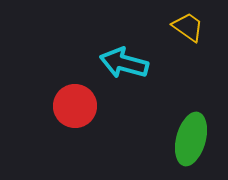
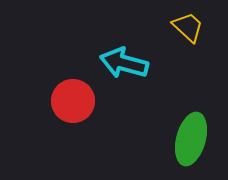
yellow trapezoid: rotated 8 degrees clockwise
red circle: moved 2 px left, 5 px up
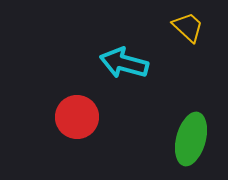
red circle: moved 4 px right, 16 px down
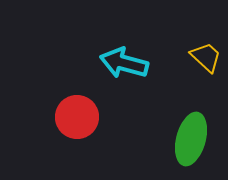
yellow trapezoid: moved 18 px right, 30 px down
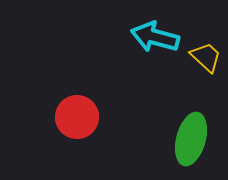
cyan arrow: moved 31 px right, 26 px up
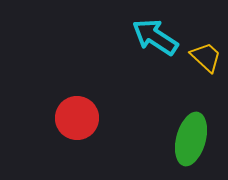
cyan arrow: rotated 18 degrees clockwise
red circle: moved 1 px down
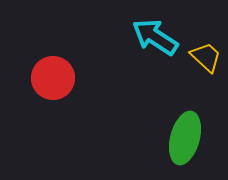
red circle: moved 24 px left, 40 px up
green ellipse: moved 6 px left, 1 px up
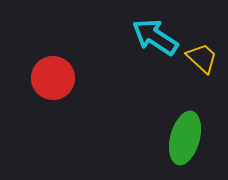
yellow trapezoid: moved 4 px left, 1 px down
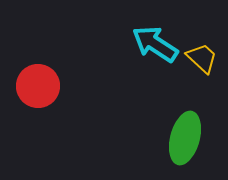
cyan arrow: moved 7 px down
red circle: moved 15 px left, 8 px down
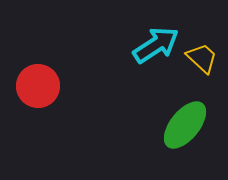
cyan arrow: moved 1 px right, 1 px down; rotated 114 degrees clockwise
green ellipse: moved 13 px up; rotated 24 degrees clockwise
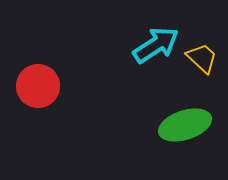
green ellipse: rotated 33 degrees clockwise
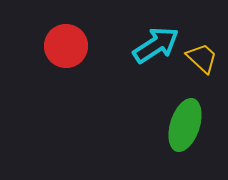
red circle: moved 28 px right, 40 px up
green ellipse: rotated 54 degrees counterclockwise
